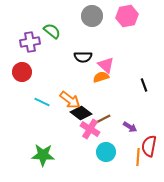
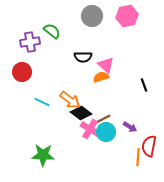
cyan circle: moved 20 px up
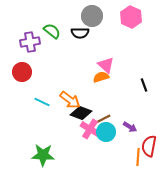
pink hexagon: moved 4 px right, 1 px down; rotated 25 degrees counterclockwise
black semicircle: moved 3 px left, 24 px up
black diamond: rotated 15 degrees counterclockwise
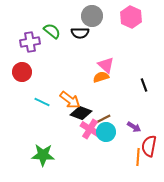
purple arrow: moved 4 px right
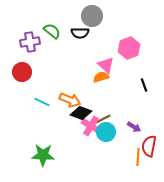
pink hexagon: moved 2 px left, 31 px down; rotated 15 degrees clockwise
orange arrow: rotated 15 degrees counterclockwise
pink cross: moved 1 px right, 3 px up
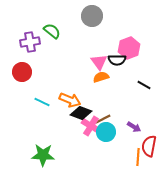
black semicircle: moved 37 px right, 27 px down
pink triangle: moved 7 px left, 3 px up; rotated 12 degrees clockwise
black line: rotated 40 degrees counterclockwise
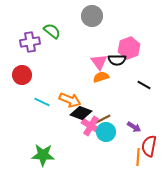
red circle: moved 3 px down
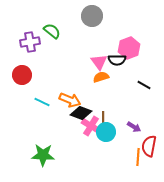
brown line: rotated 63 degrees counterclockwise
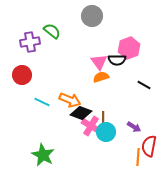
green star: rotated 25 degrees clockwise
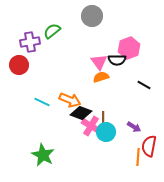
green semicircle: rotated 78 degrees counterclockwise
red circle: moved 3 px left, 10 px up
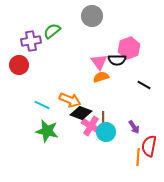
purple cross: moved 1 px right, 1 px up
cyan line: moved 3 px down
purple arrow: rotated 24 degrees clockwise
green star: moved 4 px right, 24 px up; rotated 15 degrees counterclockwise
